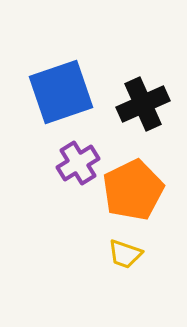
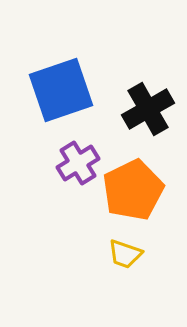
blue square: moved 2 px up
black cross: moved 5 px right, 5 px down; rotated 6 degrees counterclockwise
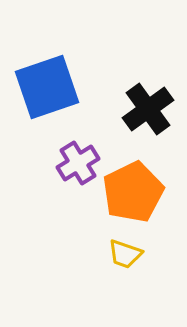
blue square: moved 14 px left, 3 px up
black cross: rotated 6 degrees counterclockwise
orange pentagon: moved 2 px down
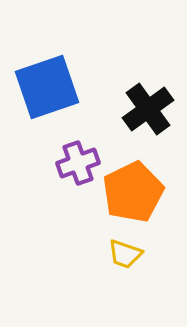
purple cross: rotated 12 degrees clockwise
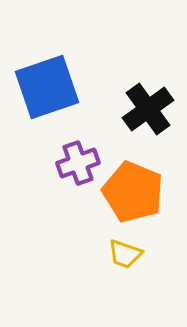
orange pentagon: rotated 24 degrees counterclockwise
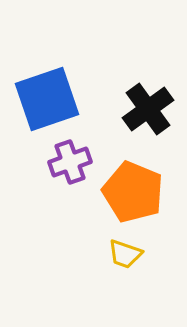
blue square: moved 12 px down
purple cross: moved 8 px left, 1 px up
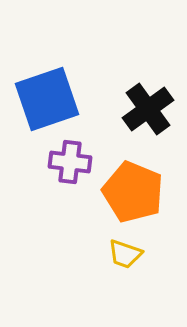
purple cross: rotated 27 degrees clockwise
